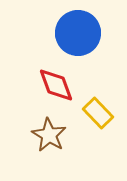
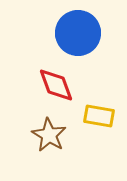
yellow rectangle: moved 1 px right, 3 px down; rotated 36 degrees counterclockwise
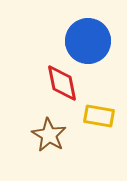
blue circle: moved 10 px right, 8 px down
red diamond: moved 6 px right, 2 px up; rotated 9 degrees clockwise
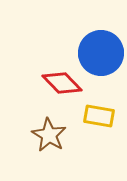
blue circle: moved 13 px right, 12 px down
red diamond: rotated 33 degrees counterclockwise
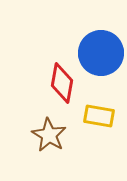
red diamond: rotated 54 degrees clockwise
